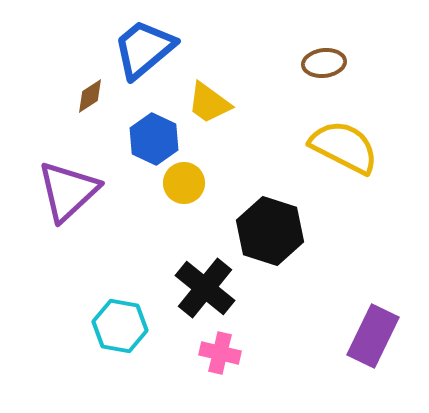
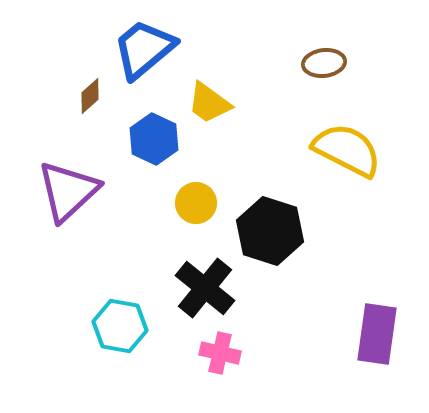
brown diamond: rotated 9 degrees counterclockwise
yellow semicircle: moved 3 px right, 3 px down
yellow circle: moved 12 px right, 20 px down
purple rectangle: moved 4 px right, 2 px up; rotated 18 degrees counterclockwise
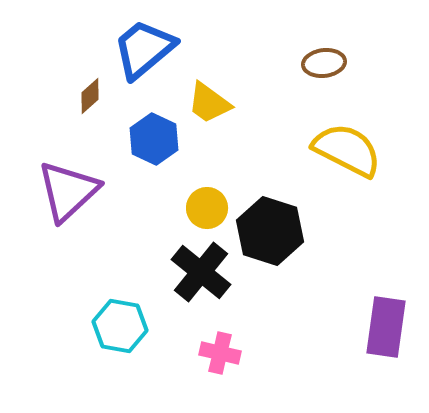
yellow circle: moved 11 px right, 5 px down
black cross: moved 4 px left, 16 px up
purple rectangle: moved 9 px right, 7 px up
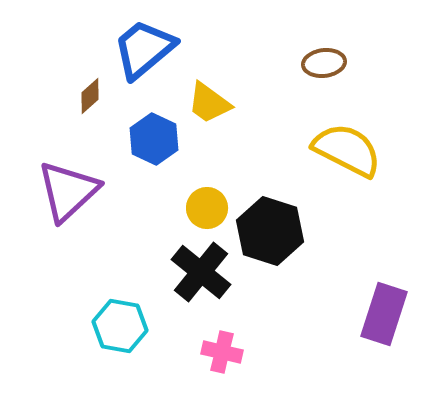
purple rectangle: moved 2 px left, 13 px up; rotated 10 degrees clockwise
pink cross: moved 2 px right, 1 px up
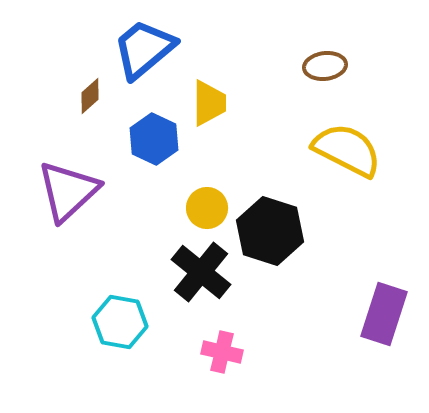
brown ellipse: moved 1 px right, 3 px down
yellow trapezoid: rotated 126 degrees counterclockwise
cyan hexagon: moved 4 px up
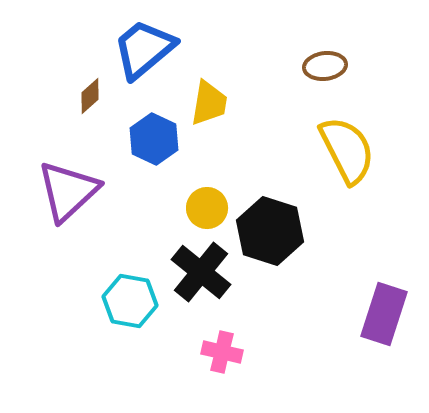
yellow trapezoid: rotated 9 degrees clockwise
yellow semicircle: rotated 36 degrees clockwise
cyan hexagon: moved 10 px right, 21 px up
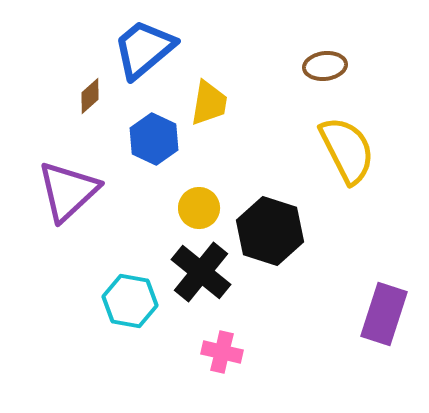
yellow circle: moved 8 px left
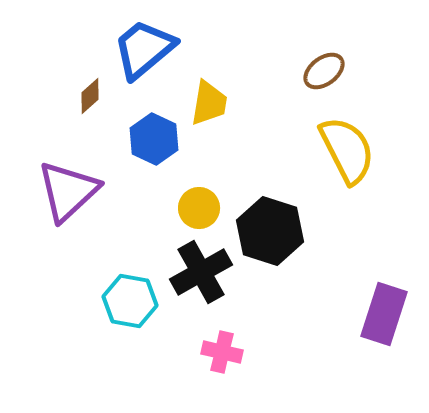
brown ellipse: moved 1 px left, 5 px down; rotated 30 degrees counterclockwise
black cross: rotated 22 degrees clockwise
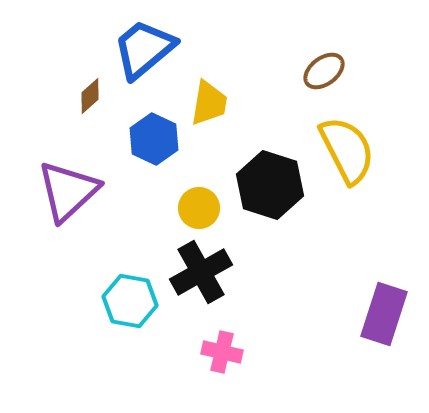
black hexagon: moved 46 px up
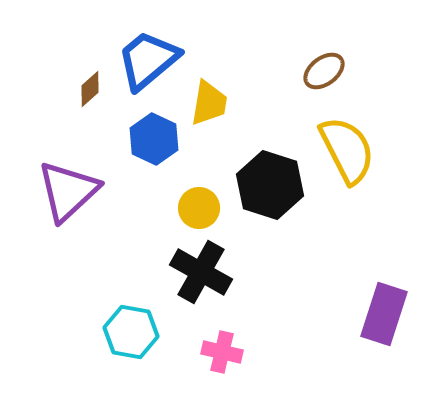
blue trapezoid: moved 4 px right, 11 px down
brown diamond: moved 7 px up
black cross: rotated 32 degrees counterclockwise
cyan hexagon: moved 1 px right, 31 px down
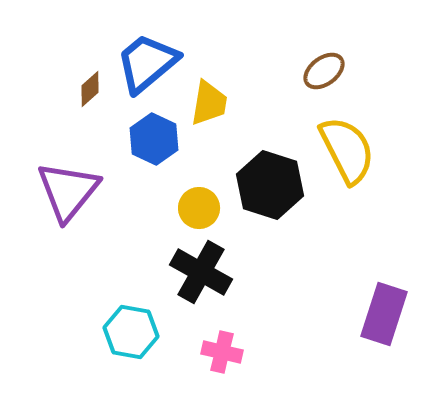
blue trapezoid: moved 1 px left, 3 px down
purple triangle: rotated 8 degrees counterclockwise
